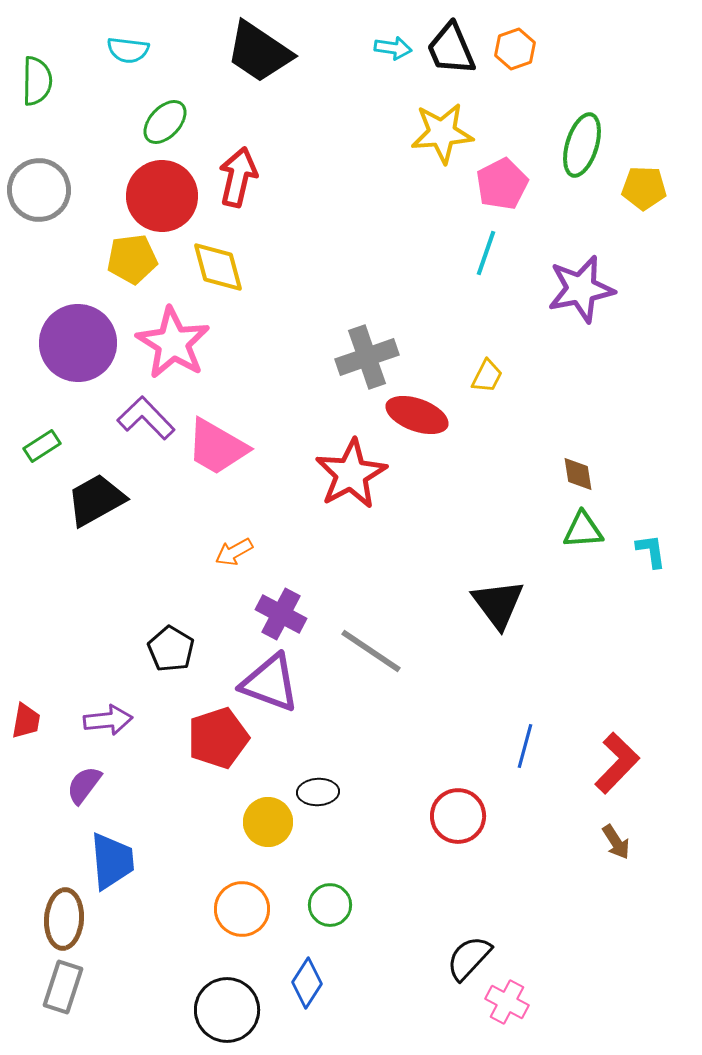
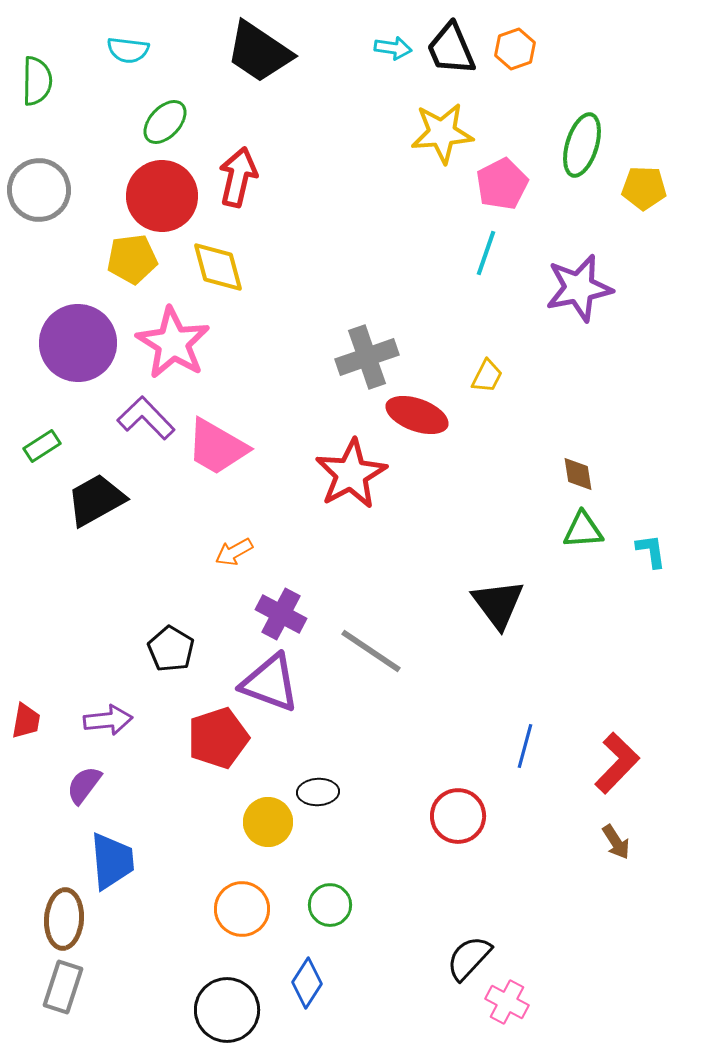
purple star at (581, 289): moved 2 px left, 1 px up
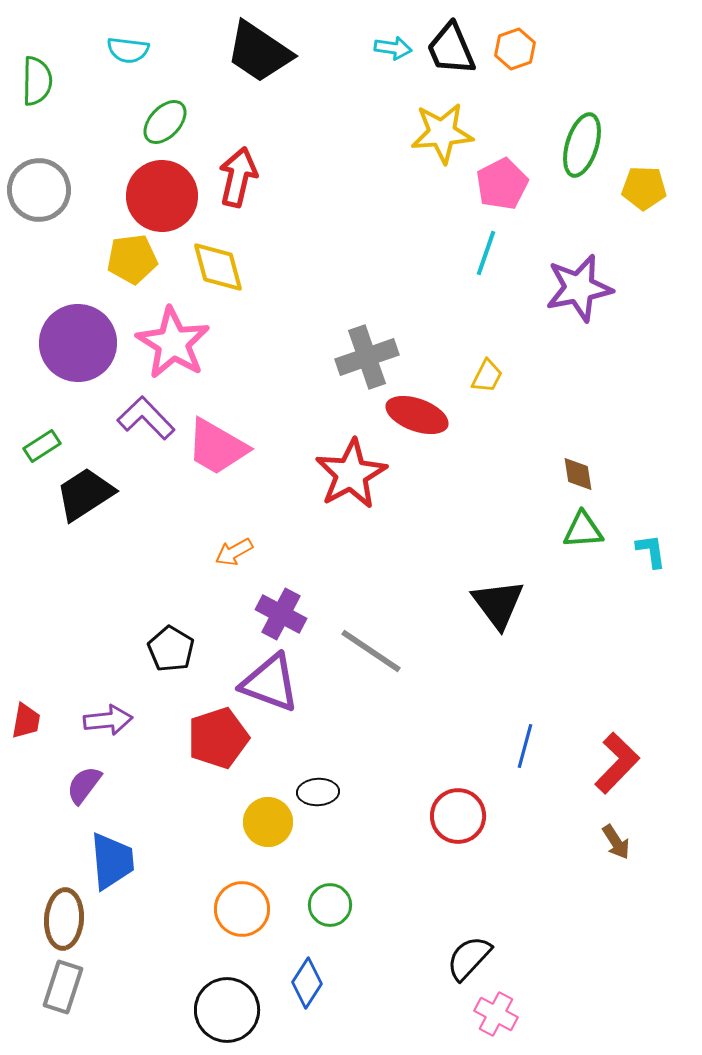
black trapezoid at (96, 500): moved 11 px left, 6 px up; rotated 4 degrees counterclockwise
pink cross at (507, 1002): moved 11 px left, 12 px down
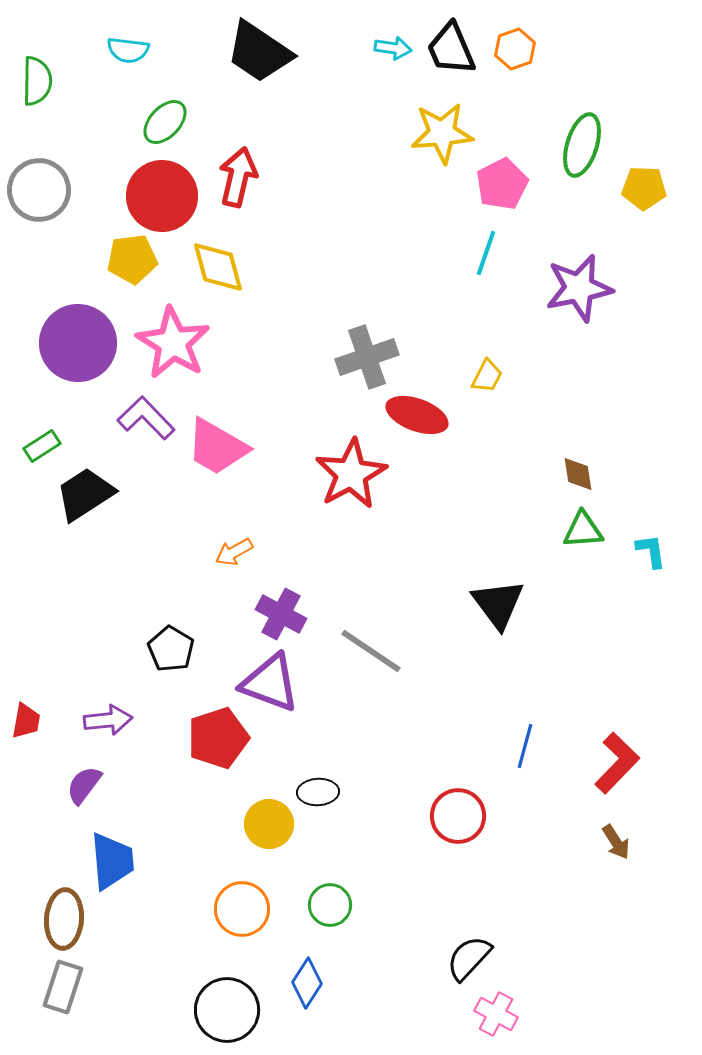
yellow circle at (268, 822): moved 1 px right, 2 px down
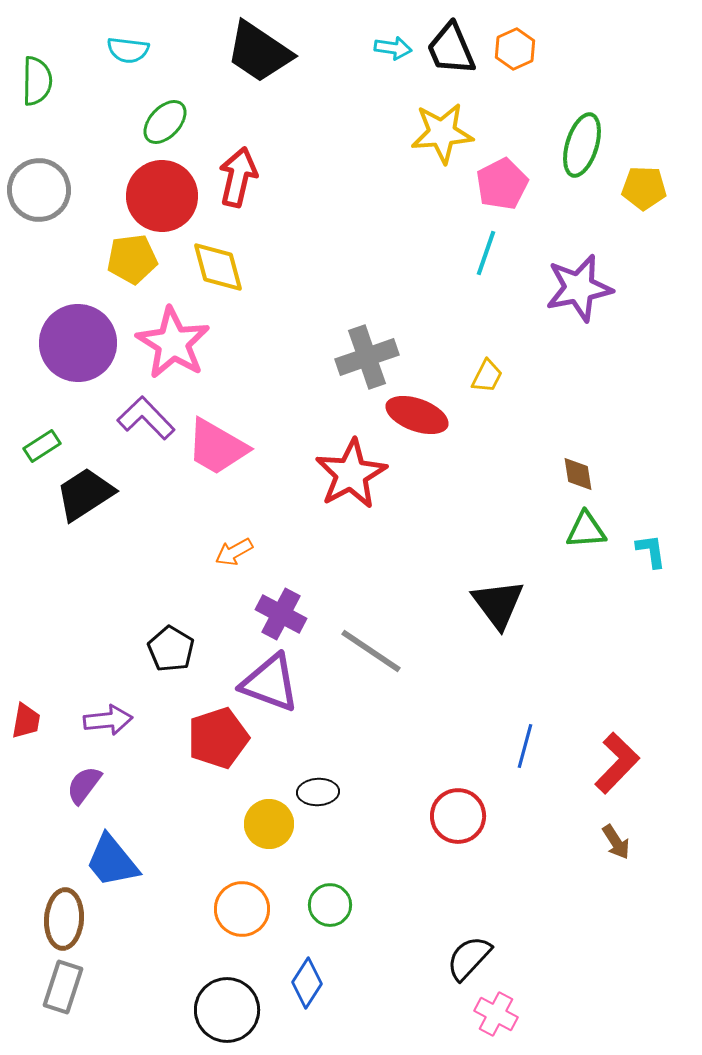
orange hexagon at (515, 49): rotated 6 degrees counterclockwise
green triangle at (583, 530): moved 3 px right
blue trapezoid at (112, 861): rotated 146 degrees clockwise
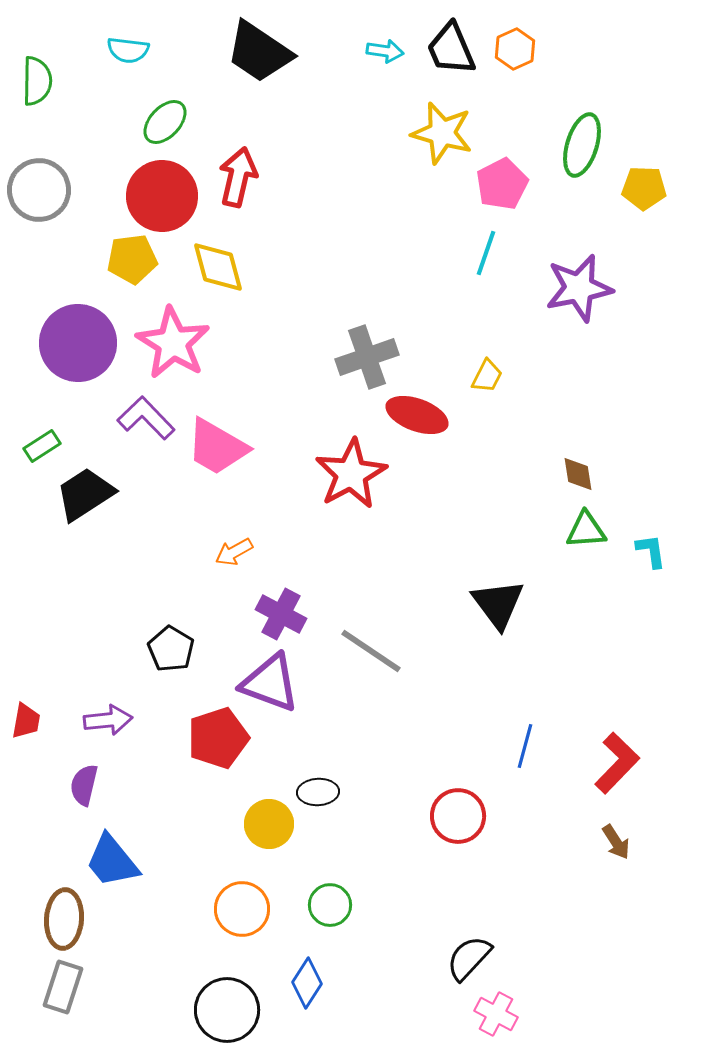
cyan arrow at (393, 48): moved 8 px left, 3 px down
yellow star at (442, 133): rotated 20 degrees clockwise
purple semicircle at (84, 785): rotated 24 degrees counterclockwise
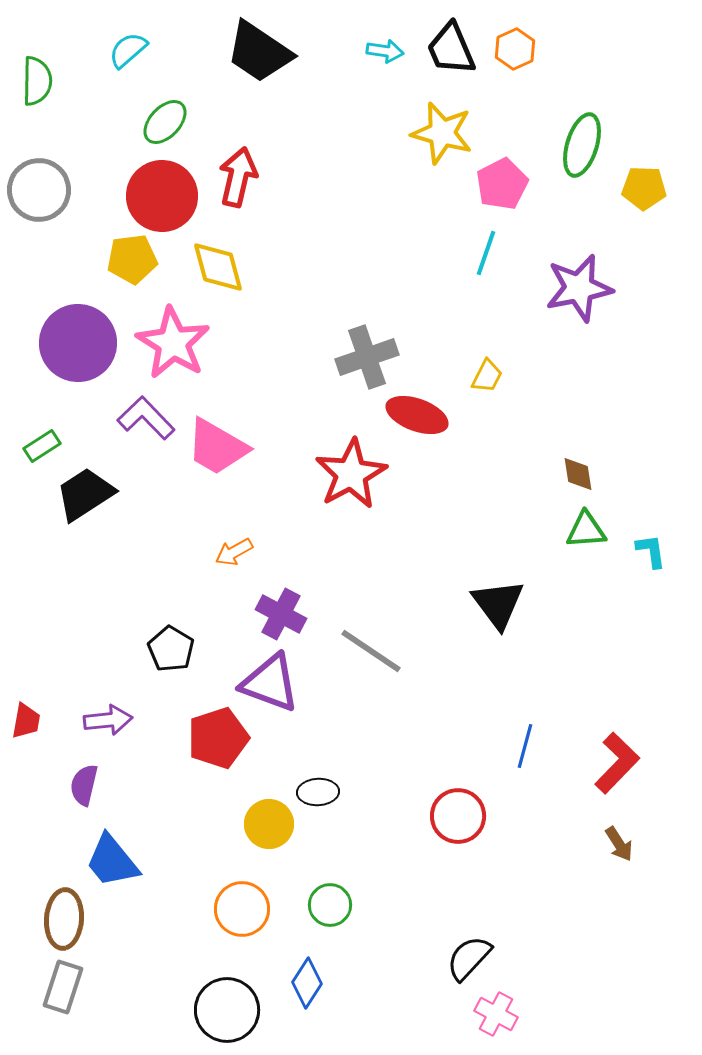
cyan semicircle at (128, 50): rotated 132 degrees clockwise
brown arrow at (616, 842): moved 3 px right, 2 px down
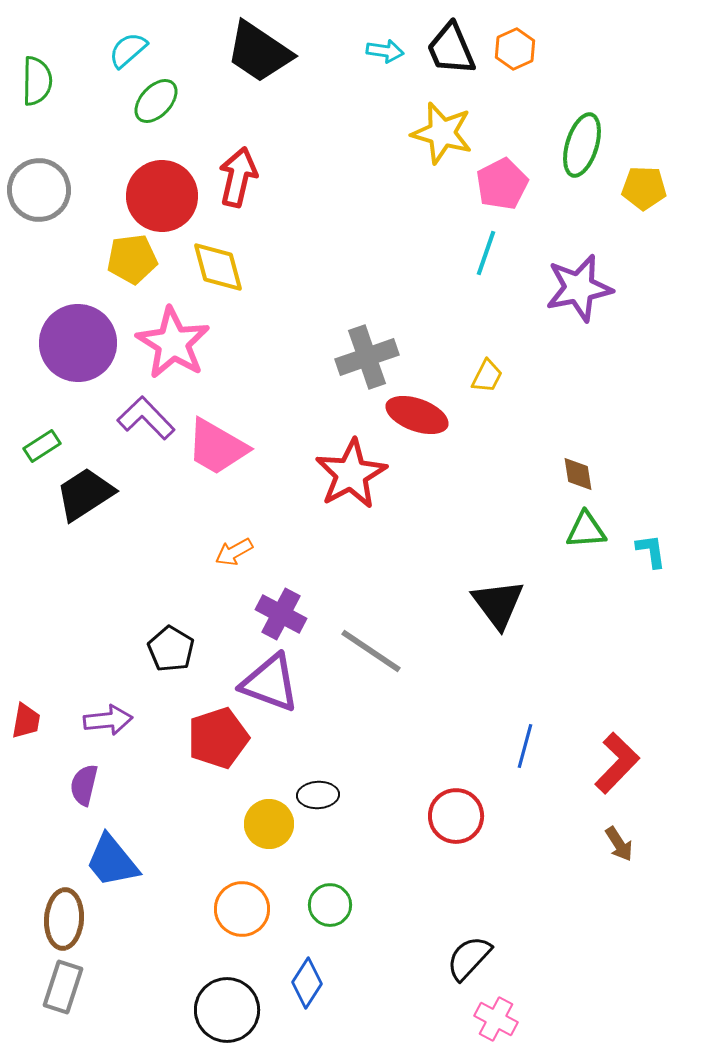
green ellipse at (165, 122): moved 9 px left, 21 px up
black ellipse at (318, 792): moved 3 px down
red circle at (458, 816): moved 2 px left
pink cross at (496, 1014): moved 5 px down
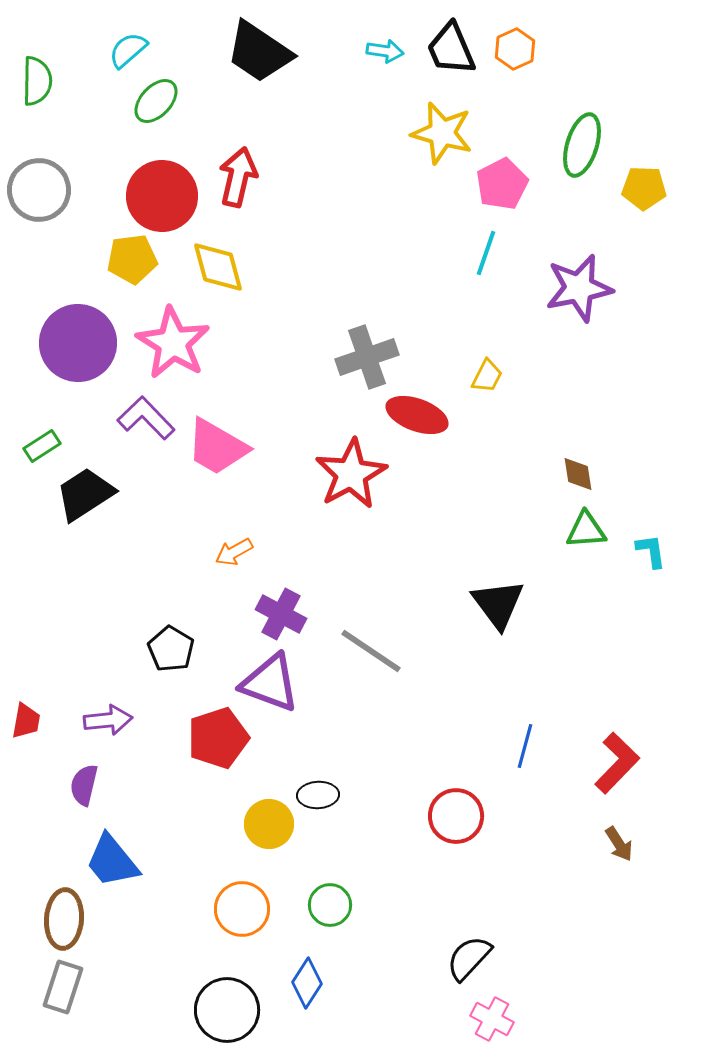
pink cross at (496, 1019): moved 4 px left
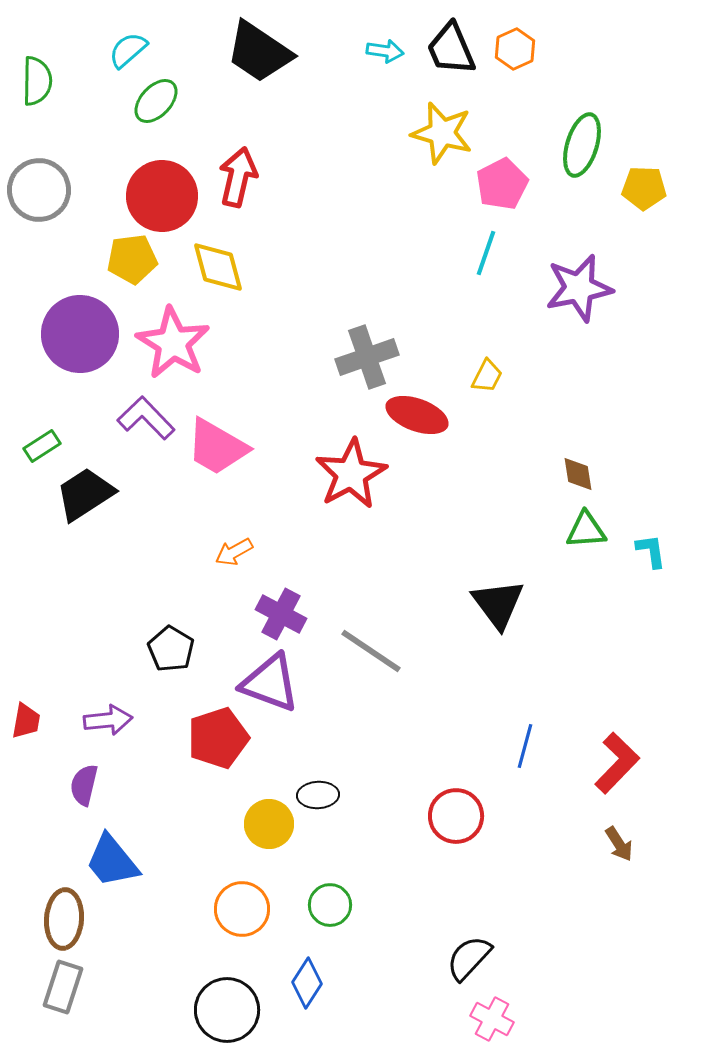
purple circle at (78, 343): moved 2 px right, 9 px up
